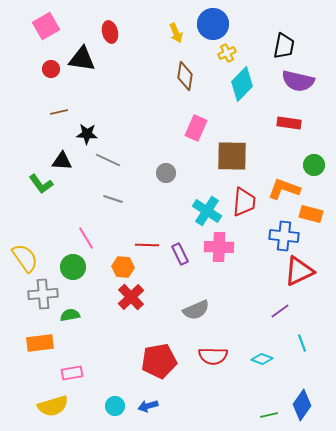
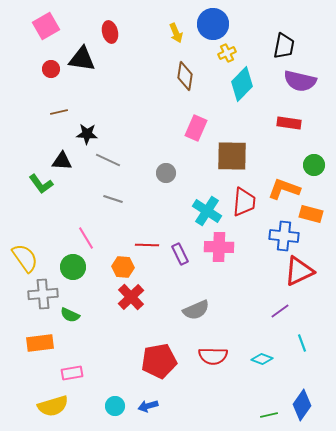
purple semicircle at (298, 81): moved 2 px right
green semicircle at (70, 315): rotated 144 degrees counterclockwise
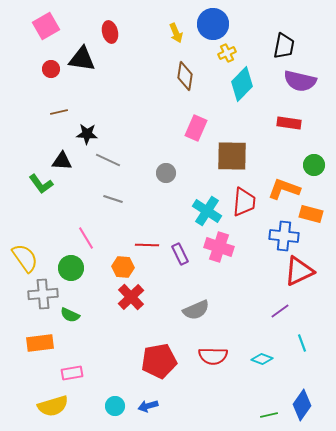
pink cross at (219, 247): rotated 16 degrees clockwise
green circle at (73, 267): moved 2 px left, 1 px down
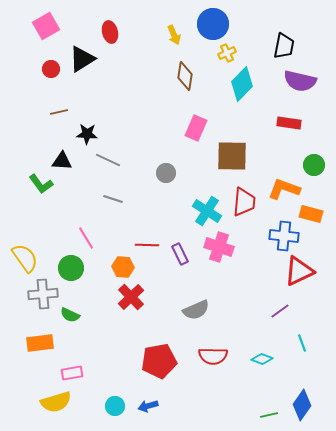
yellow arrow at (176, 33): moved 2 px left, 2 px down
black triangle at (82, 59): rotated 40 degrees counterclockwise
yellow semicircle at (53, 406): moved 3 px right, 4 px up
